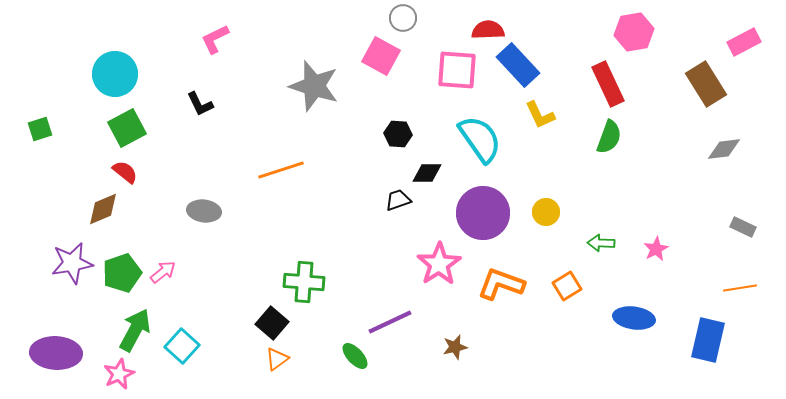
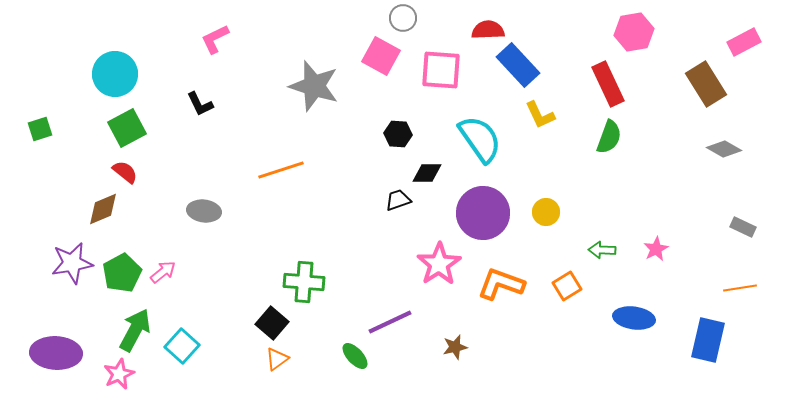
pink square at (457, 70): moved 16 px left
gray diamond at (724, 149): rotated 36 degrees clockwise
green arrow at (601, 243): moved 1 px right, 7 px down
green pentagon at (122, 273): rotated 9 degrees counterclockwise
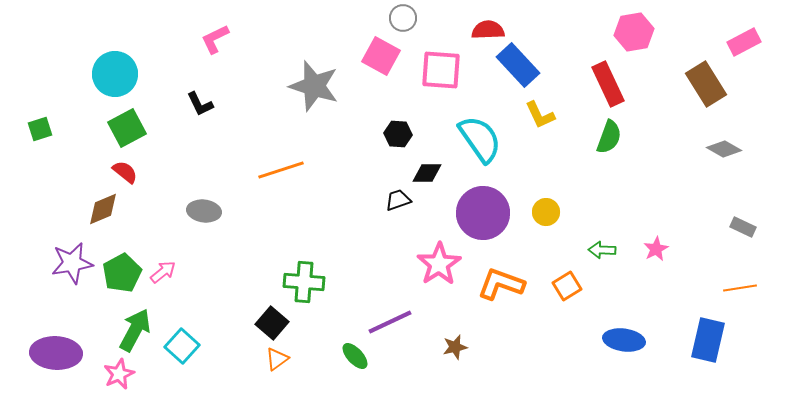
blue ellipse at (634, 318): moved 10 px left, 22 px down
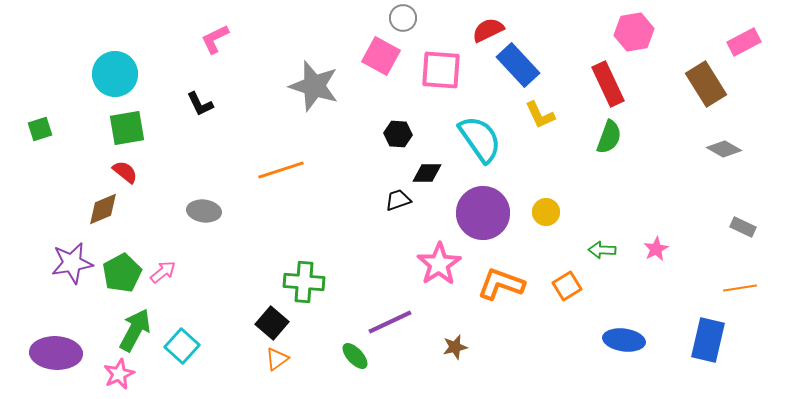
red semicircle at (488, 30): rotated 24 degrees counterclockwise
green square at (127, 128): rotated 18 degrees clockwise
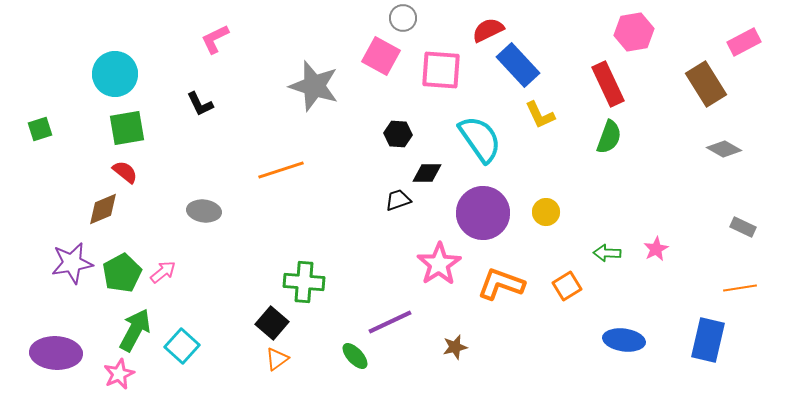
green arrow at (602, 250): moved 5 px right, 3 px down
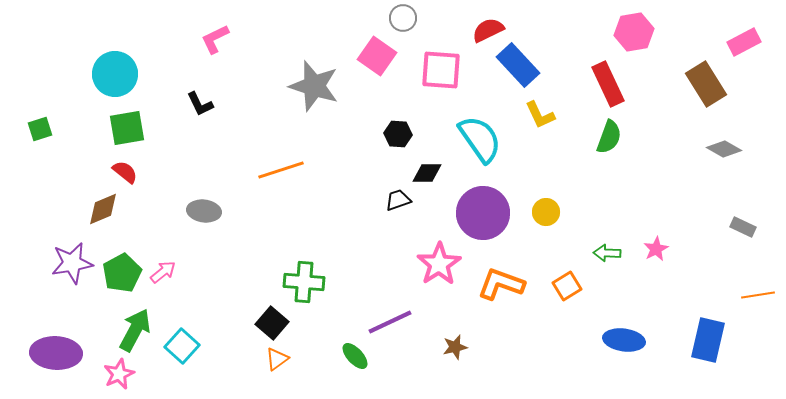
pink square at (381, 56): moved 4 px left; rotated 6 degrees clockwise
orange line at (740, 288): moved 18 px right, 7 px down
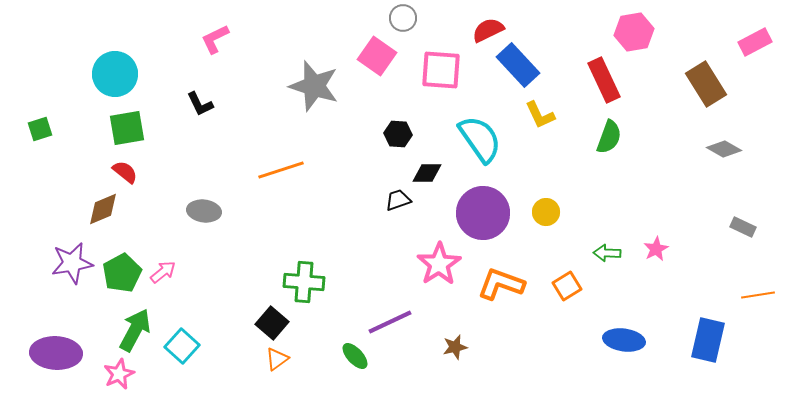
pink rectangle at (744, 42): moved 11 px right
red rectangle at (608, 84): moved 4 px left, 4 px up
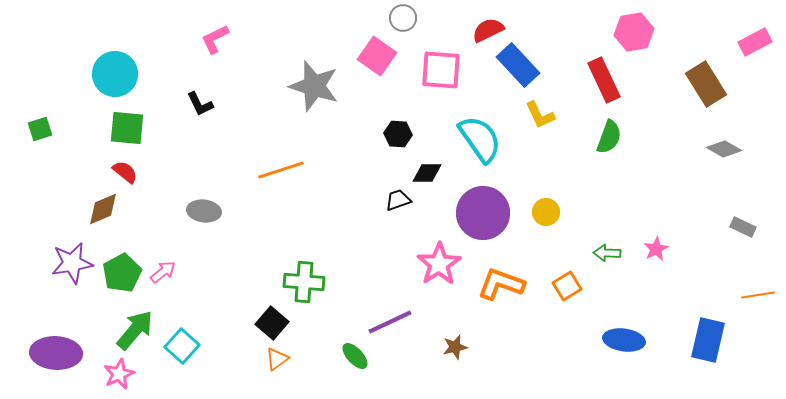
green square at (127, 128): rotated 15 degrees clockwise
green arrow at (135, 330): rotated 12 degrees clockwise
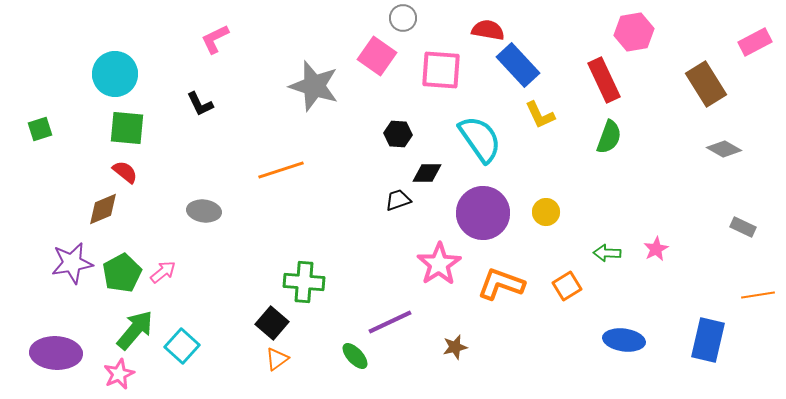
red semicircle at (488, 30): rotated 36 degrees clockwise
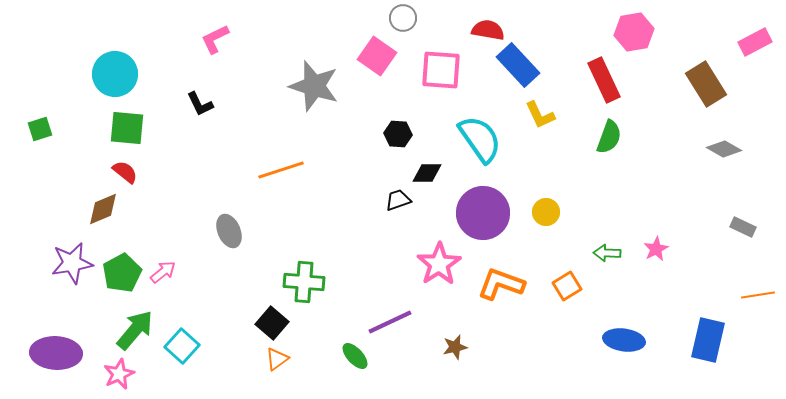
gray ellipse at (204, 211): moved 25 px right, 20 px down; rotated 60 degrees clockwise
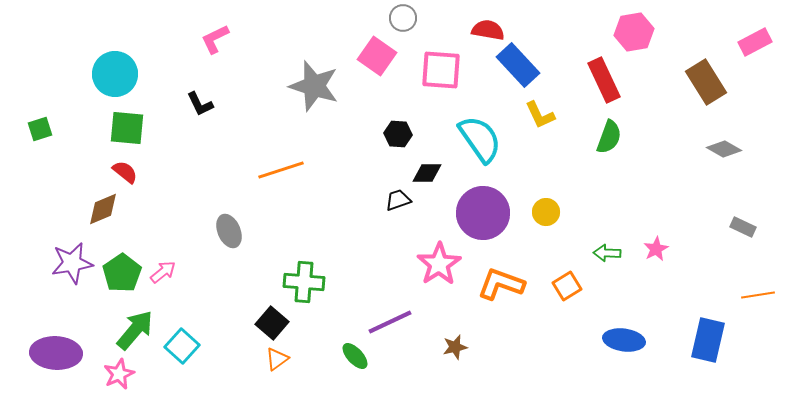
brown rectangle at (706, 84): moved 2 px up
green pentagon at (122, 273): rotated 6 degrees counterclockwise
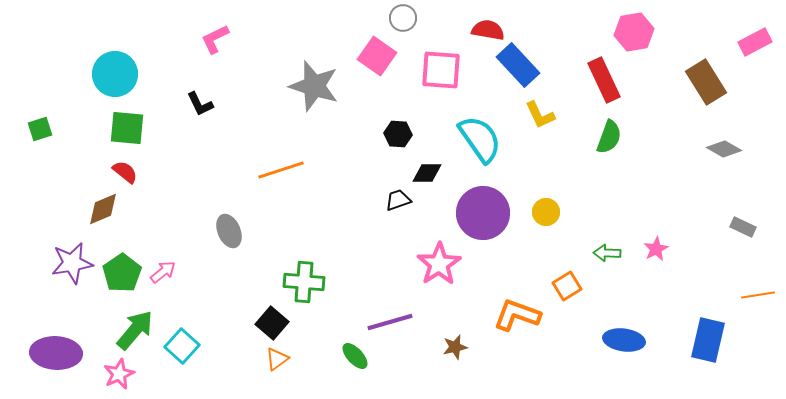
orange L-shape at (501, 284): moved 16 px right, 31 px down
purple line at (390, 322): rotated 9 degrees clockwise
